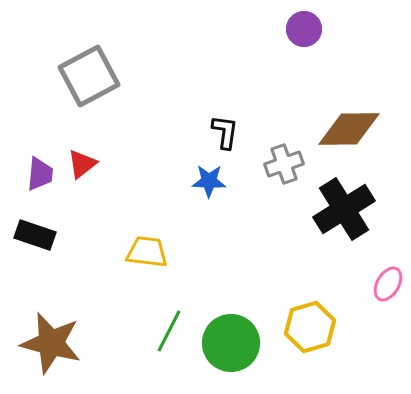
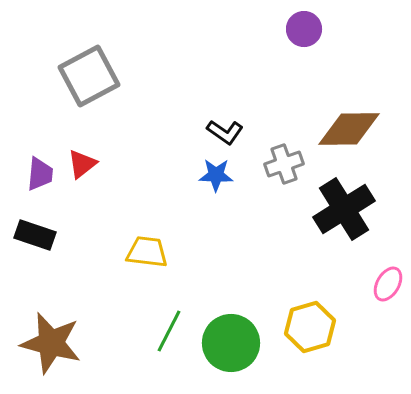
black L-shape: rotated 117 degrees clockwise
blue star: moved 7 px right, 6 px up
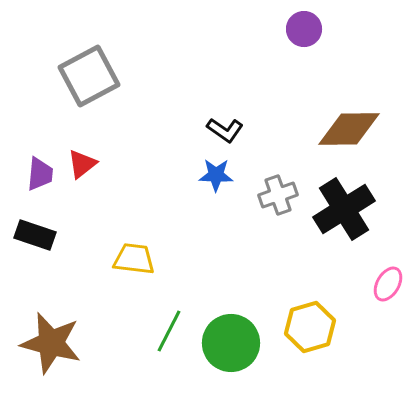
black L-shape: moved 2 px up
gray cross: moved 6 px left, 31 px down
yellow trapezoid: moved 13 px left, 7 px down
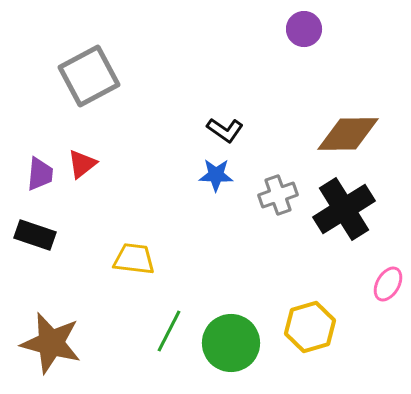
brown diamond: moved 1 px left, 5 px down
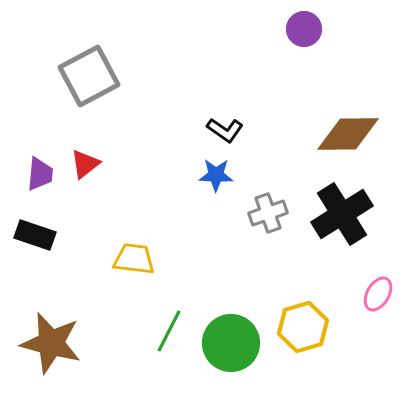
red triangle: moved 3 px right
gray cross: moved 10 px left, 18 px down
black cross: moved 2 px left, 5 px down
pink ellipse: moved 10 px left, 10 px down
yellow hexagon: moved 7 px left
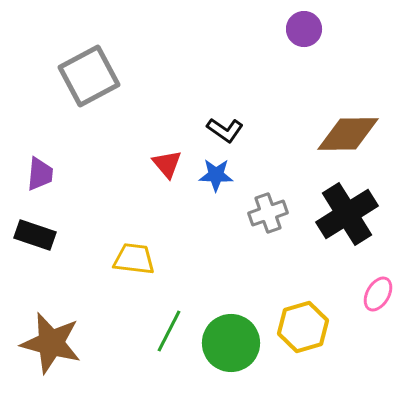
red triangle: moved 82 px right; rotated 32 degrees counterclockwise
black cross: moved 5 px right
